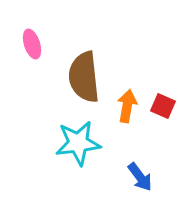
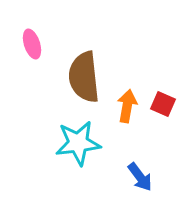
red square: moved 2 px up
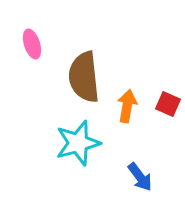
red square: moved 5 px right
cyan star: rotated 9 degrees counterclockwise
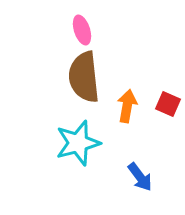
pink ellipse: moved 50 px right, 14 px up
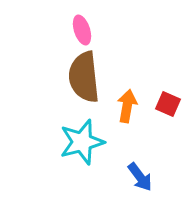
cyan star: moved 4 px right, 1 px up
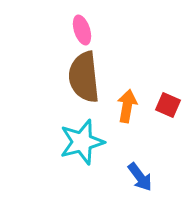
red square: moved 1 px down
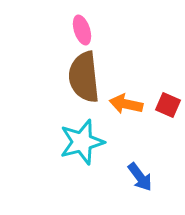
orange arrow: moved 1 px left, 2 px up; rotated 88 degrees counterclockwise
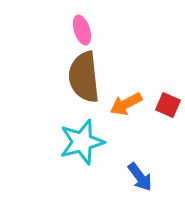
orange arrow: rotated 40 degrees counterclockwise
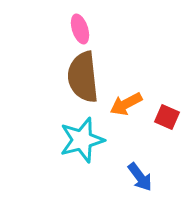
pink ellipse: moved 2 px left, 1 px up
brown semicircle: moved 1 px left
red square: moved 1 px left, 12 px down
cyan star: moved 2 px up
